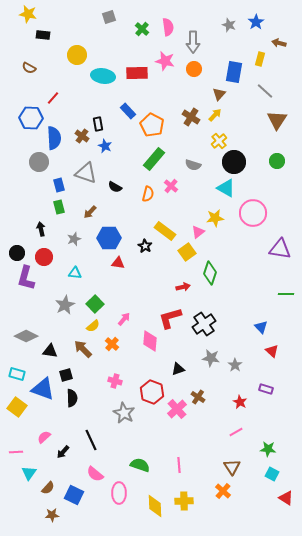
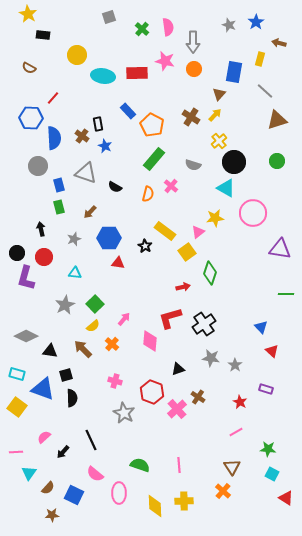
yellow star at (28, 14): rotated 18 degrees clockwise
brown triangle at (277, 120): rotated 40 degrees clockwise
gray circle at (39, 162): moved 1 px left, 4 px down
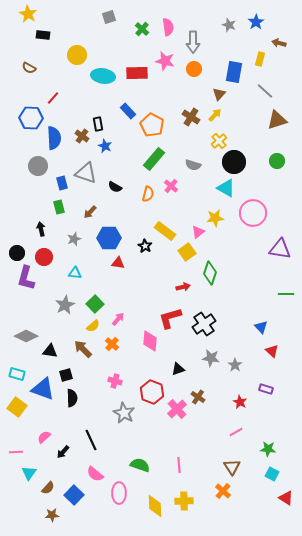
blue rectangle at (59, 185): moved 3 px right, 2 px up
pink arrow at (124, 319): moved 6 px left
blue square at (74, 495): rotated 18 degrees clockwise
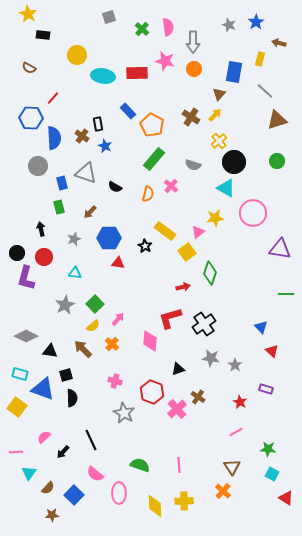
cyan rectangle at (17, 374): moved 3 px right
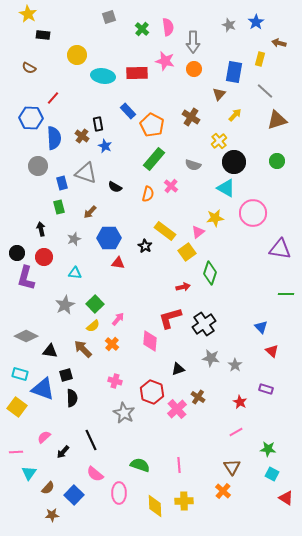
yellow arrow at (215, 115): moved 20 px right
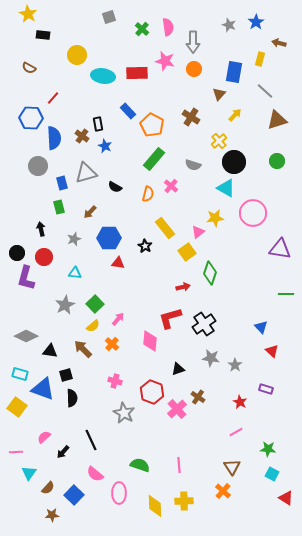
gray triangle at (86, 173): rotated 35 degrees counterclockwise
yellow rectangle at (165, 231): moved 3 px up; rotated 15 degrees clockwise
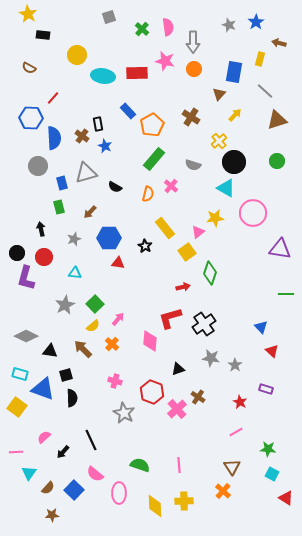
orange pentagon at (152, 125): rotated 15 degrees clockwise
blue square at (74, 495): moved 5 px up
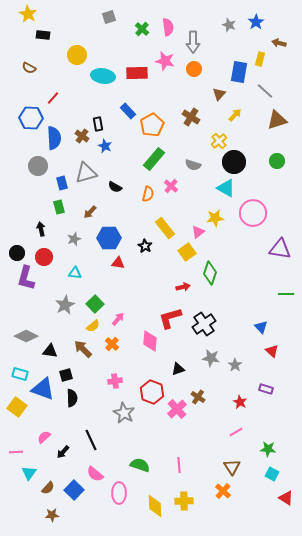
blue rectangle at (234, 72): moved 5 px right
pink cross at (115, 381): rotated 24 degrees counterclockwise
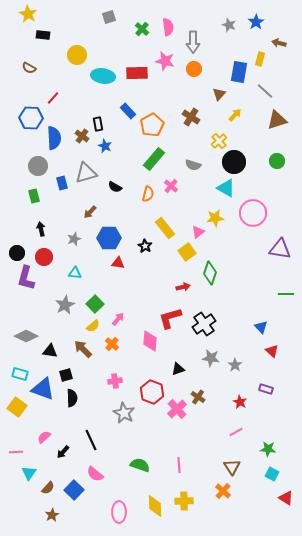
green rectangle at (59, 207): moved 25 px left, 11 px up
pink ellipse at (119, 493): moved 19 px down
brown star at (52, 515): rotated 24 degrees counterclockwise
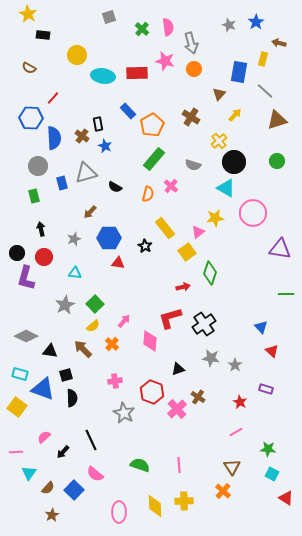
gray arrow at (193, 42): moved 2 px left, 1 px down; rotated 15 degrees counterclockwise
yellow rectangle at (260, 59): moved 3 px right
pink arrow at (118, 319): moved 6 px right, 2 px down
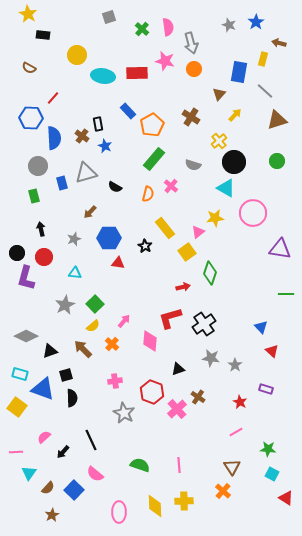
black triangle at (50, 351): rotated 28 degrees counterclockwise
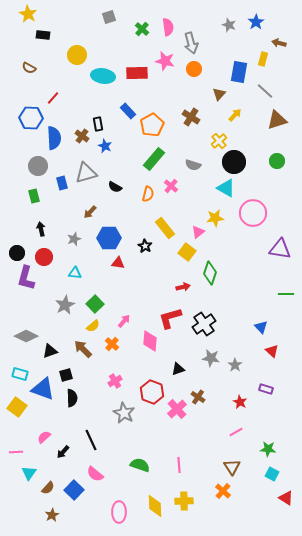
yellow square at (187, 252): rotated 18 degrees counterclockwise
pink cross at (115, 381): rotated 24 degrees counterclockwise
